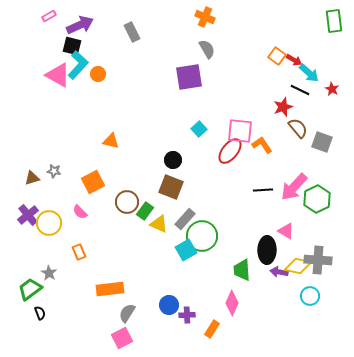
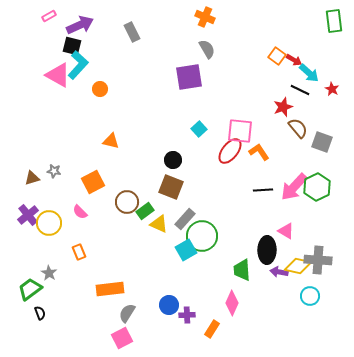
orange circle at (98, 74): moved 2 px right, 15 px down
orange L-shape at (262, 145): moved 3 px left, 7 px down
green hexagon at (317, 199): moved 12 px up
green rectangle at (145, 211): rotated 18 degrees clockwise
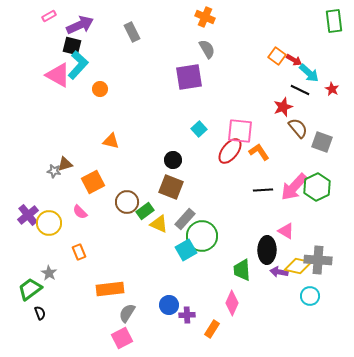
brown triangle at (32, 178): moved 33 px right, 14 px up
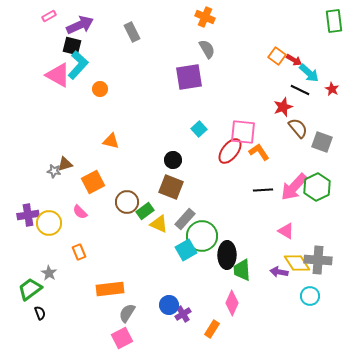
pink square at (240, 131): moved 3 px right, 1 px down
purple cross at (28, 215): rotated 30 degrees clockwise
black ellipse at (267, 250): moved 40 px left, 5 px down
yellow diamond at (298, 266): moved 1 px left, 3 px up; rotated 44 degrees clockwise
purple cross at (187, 315): moved 4 px left, 1 px up; rotated 28 degrees counterclockwise
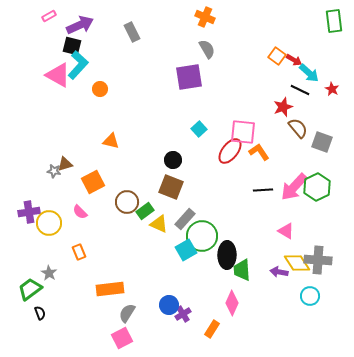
purple cross at (28, 215): moved 1 px right, 3 px up
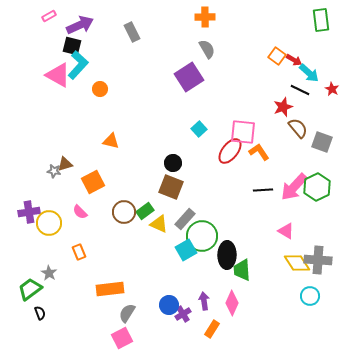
orange cross at (205, 17): rotated 24 degrees counterclockwise
green rectangle at (334, 21): moved 13 px left, 1 px up
purple square at (189, 77): rotated 24 degrees counterclockwise
black circle at (173, 160): moved 3 px down
brown circle at (127, 202): moved 3 px left, 10 px down
purple arrow at (279, 272): moved 75 px left, 29 px down; rotated 72 degrees clockwise
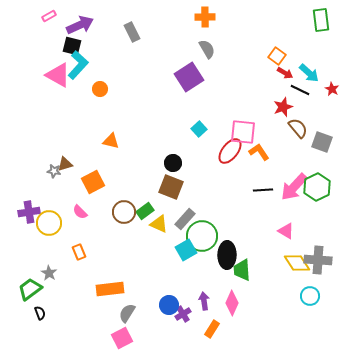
red arrow at (294, 60): moved 9 px left, 13 px down
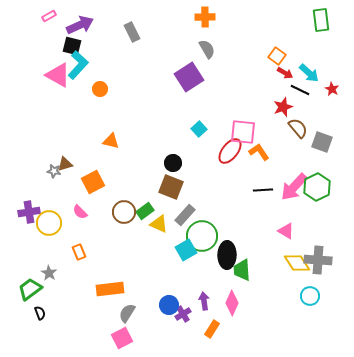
gray rectangle at (185, 219): moved 4 px up
